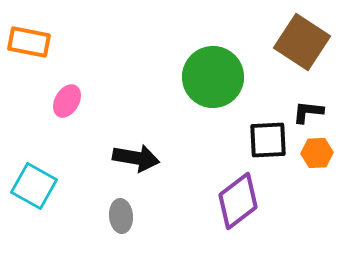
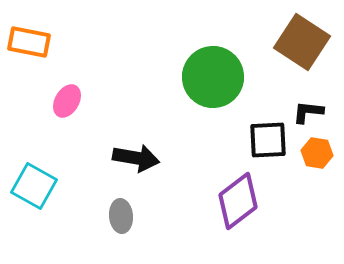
orange hexagon: rotated 12 degrees clockwise
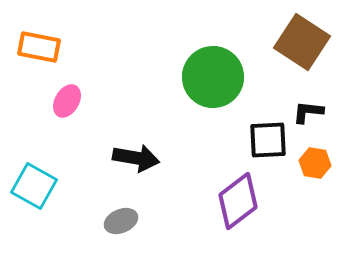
orange rectangle: moved 10 px right, 5 px down
orange hexagon: moved 2 px left, 10 px down
gray ellipse: moved 5 px down; rotated 72 degrees clockwise
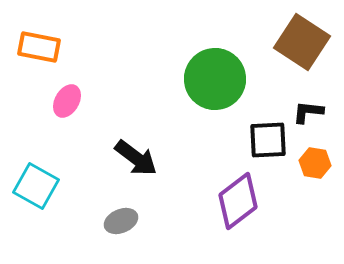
green circle: moved 2 px right, 2 px down
black arrow: rotated 27 degrees clockwise
cyan square: moved 2 px right
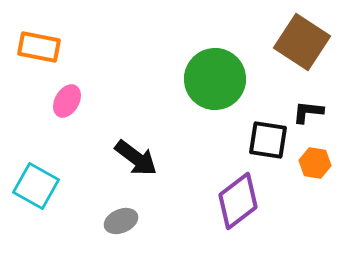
black square: rotated 12 degrees clockwise
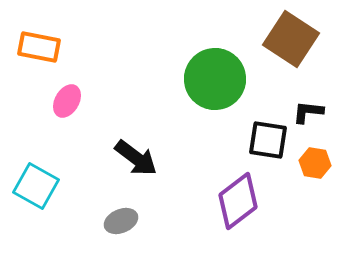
brown square: moved 11 px left, 3 px up
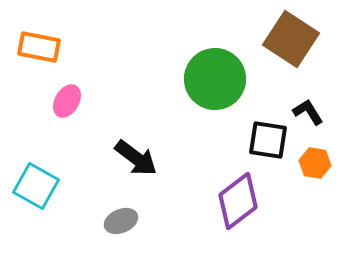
black L-shape: rotated 52 degrees clockwise
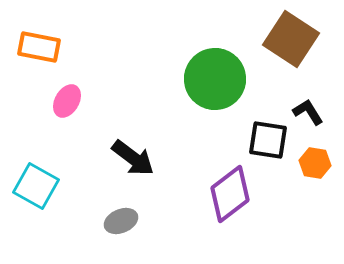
black arrow: moved 3 px left
purple diamond: moved 8 px left, 7 px up
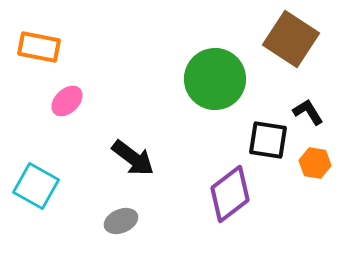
pink ellipse: rotated 16 degrees clockwise
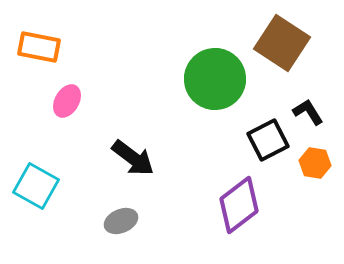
brown square: moved 9 px left, 4 px down
pink ellipse: rotated 16 degrees counterclockwise
black square: rotated 36 degrees counterclockwise
purple diamond: moved 9 px right, 11 px down
